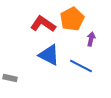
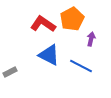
gray rectangle: moved 6 px up; rotated 40 degrees counterclockwise
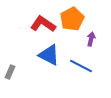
gray rectangle: rotated 40 degrees counterclockwise
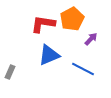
red L-shape: rotated 25 degrees counterclockwise
purple arrow: rotated 32 degrees clockwise
blue triangle: rotated 50 degrees counterclockwise
blue line: moved 2 px right, 3 px down
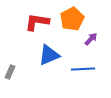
red L-shape: moved 6 px left, 2 px up
blue line: rotated 30 degrees counterclockwise
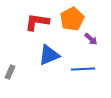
purple arrow: rotated 88 degrees clockwise
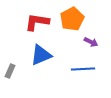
purple arrow: moved 3 px down; rotated 16 degrees counterclockwise
blue triangle: moved 8 px left
gray rectangle: moved 1 px up
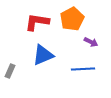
blue triangle: moved 2 px right
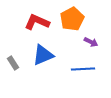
red L-shape: rotated 15 degrees clockwise
gray rectangle: moved 3 px right, 8 px up; rotated 56 degrees counterclockwise
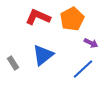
red L-shape: moved 1 px right, 5 px up
purple arrow: moved 1 px down
blue triangle: rotated 15 degrees counterclockwise
blue line: rotated 40 degrees counterclockwise
